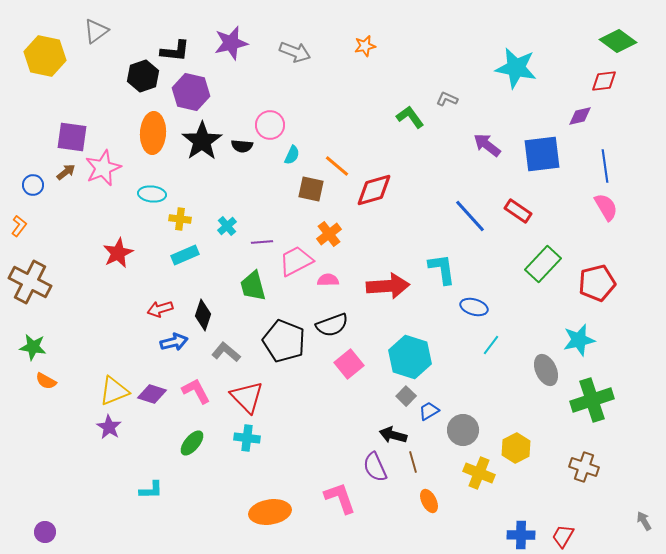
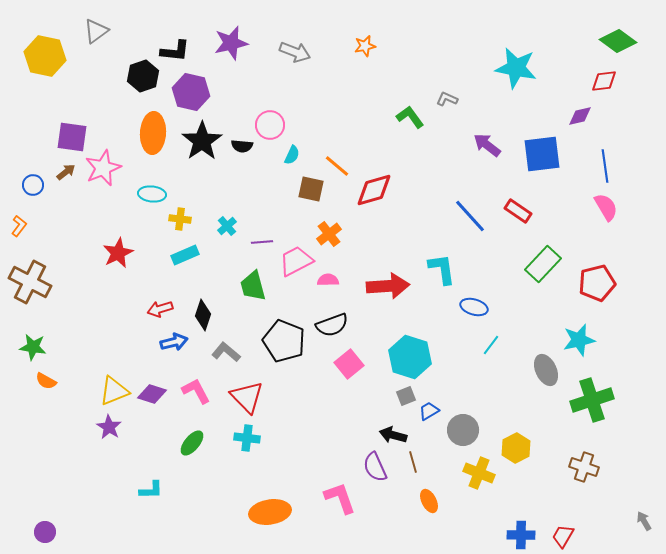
gray square at (406, 396): rotated 24 degrees clockwise
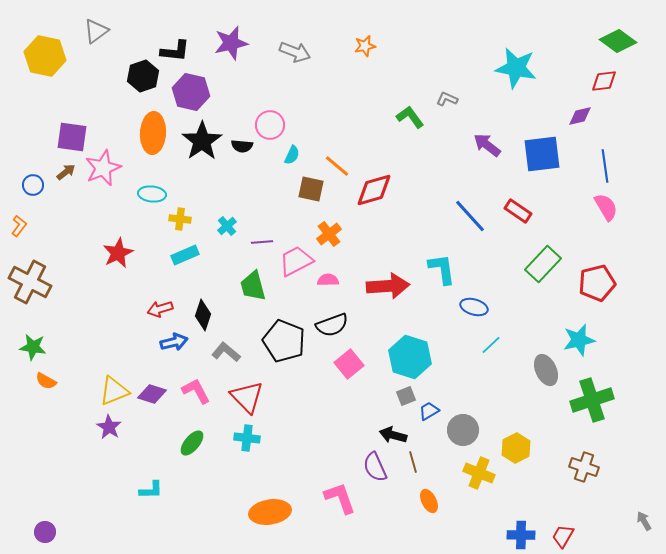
cyan line at (491, 345): rotated 10 degrees clockwise
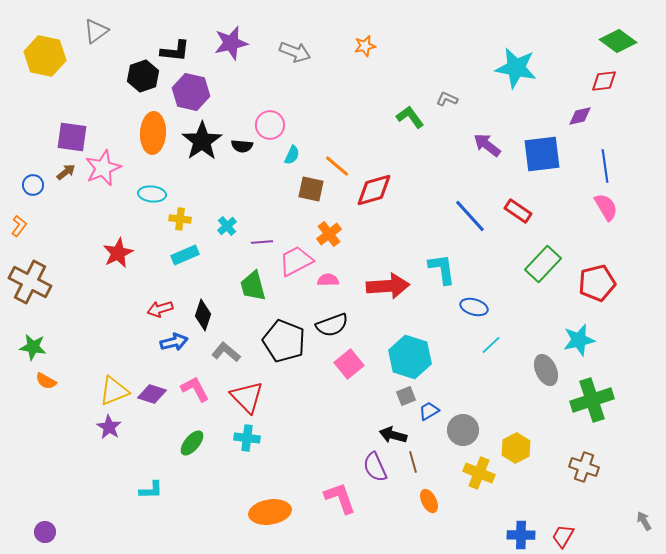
pink L-shape at (196, 391): moved 1 px left, 2 px up
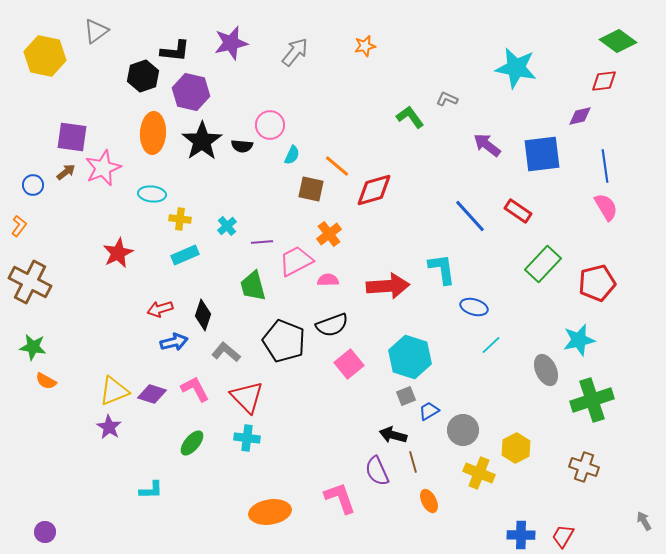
gray arrow at (295, 52): rotated 72 degrees counterclockwise
purple semicircle at (375, 467): moved 2 px right, 4 px down
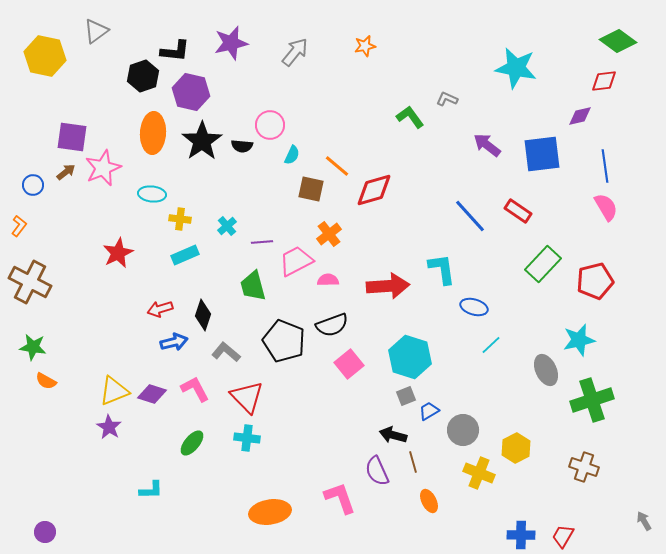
red pentagon at (597, 283): moved 2 px left, 2 px up
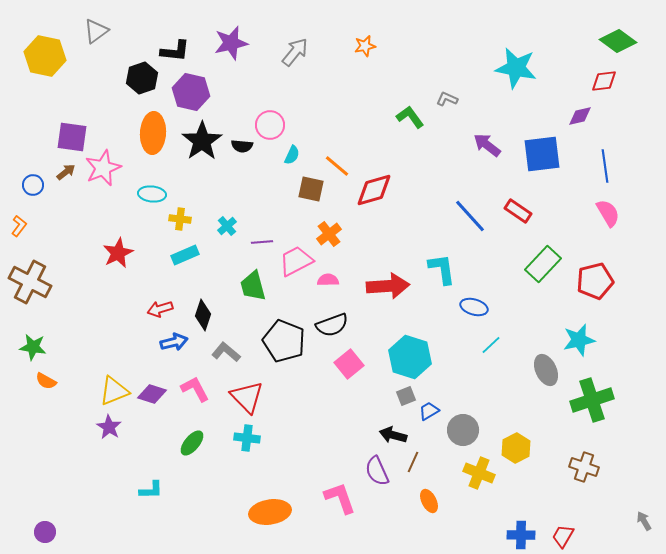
black hexagon at (143, 76): moved 1 px left, 2 px down
pink semicircle at (606, 207): moved 2 px right, 6 px down
brown line at (413, 462): rotated 40 degrees clockwise
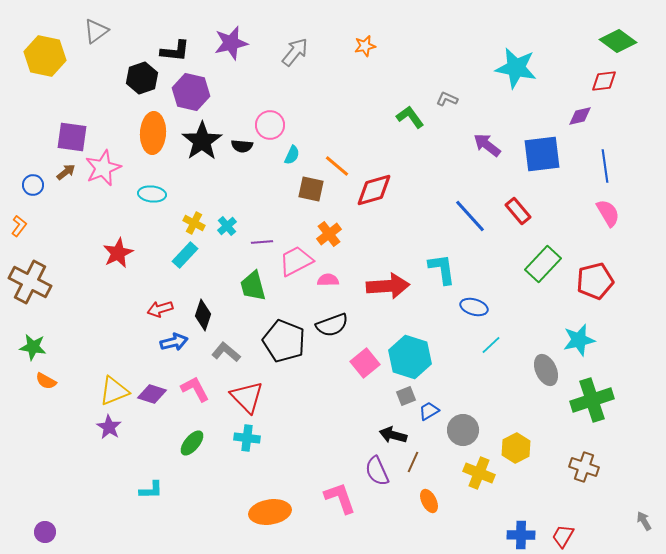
red rectangle at (518, 211): rotated 16 degrees clockwise
yellow cross at (180, 219): moved 14 px right, 4 px down; rotated 20 degrees clockwise
cyan rectangle at (185, 255): rotated 24 degrees counterclockwise
pink square at (349, 364): moved 16 px right, 1 px up
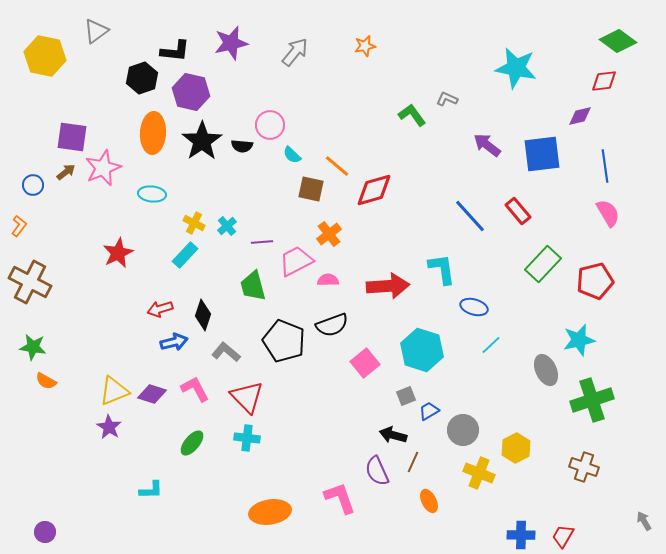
green L-shape at (410, 117): moved 2 px right, 2 px up
cyan semicircle at (292, 155): rotated 108 degrees clockwise
cyan hexagon at (410, 357): moved 12 px right, 7 px up
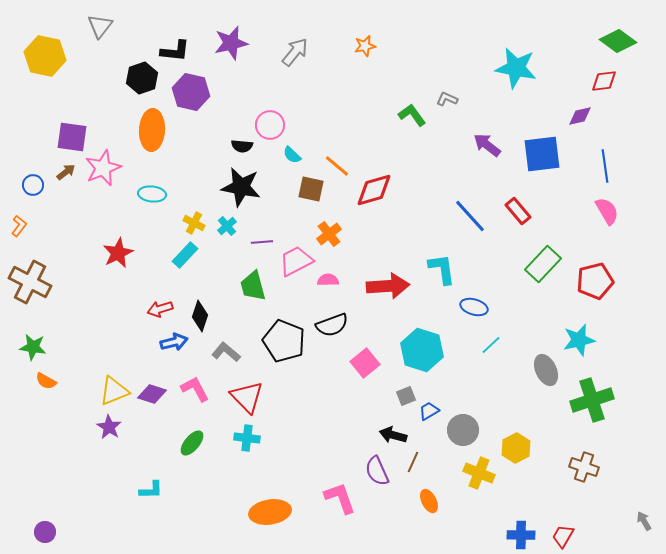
gray triangle at (96, 31): moved 4 px right, 5 px up; rotated 16 degrees counterclockwise
orange ellipse at (153, 133): moved 1 px left, 3 px up
black star at (202, 141): moved 39 px right, 46 px down; rotated 27 degrees counterclockwise
pink semicircle at (608, 213): moved 1 px left, 2 px up
black diamond at (203, 315): moved 3 px left, 1 px down
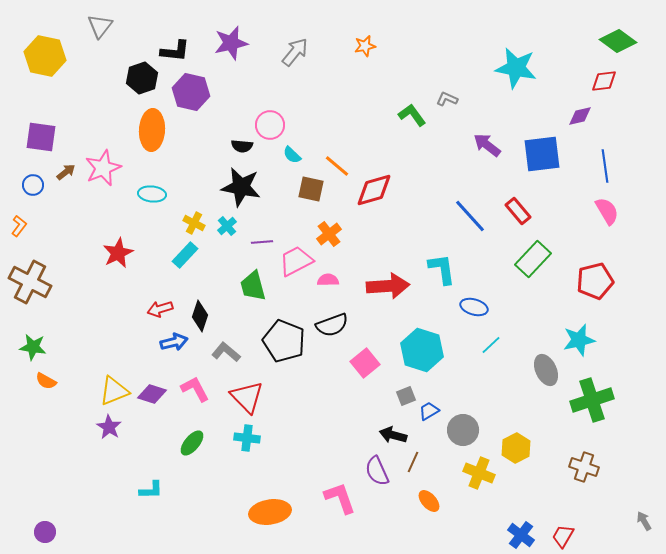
purple square at (72, 137): moved 31 px left
green rectangle at (543, 264): moved 10 px left, 5 px up
orange ellipse at (429, 501): rotated 15 degrees counterclockwise
blue cross at (521, 535): rotated 36 degrees clockwise
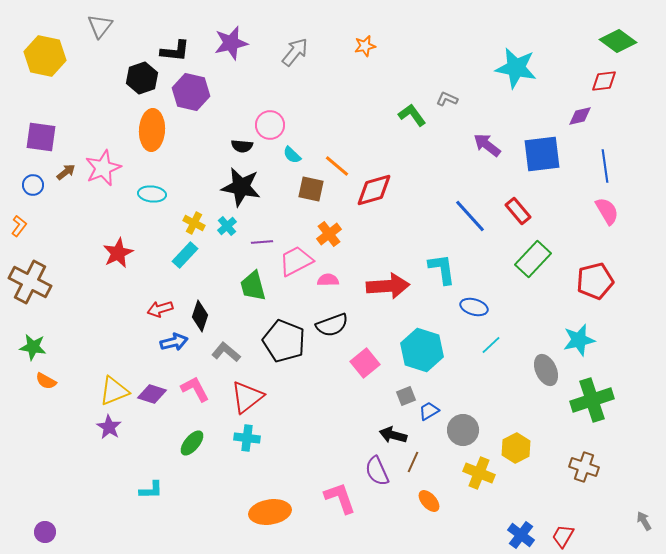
red triangle at (247, 397): rotated 36 degrees clockwise
